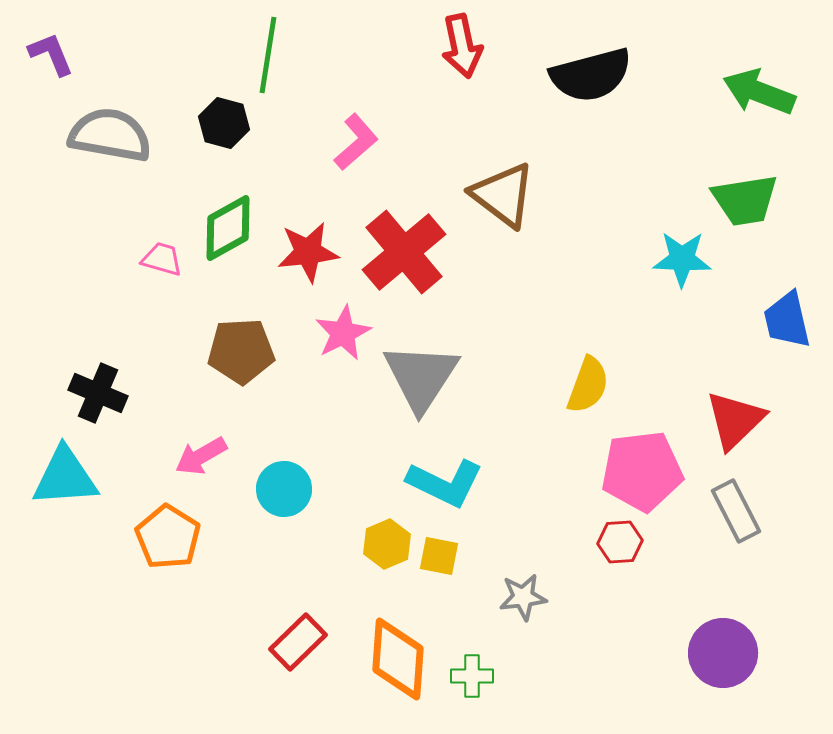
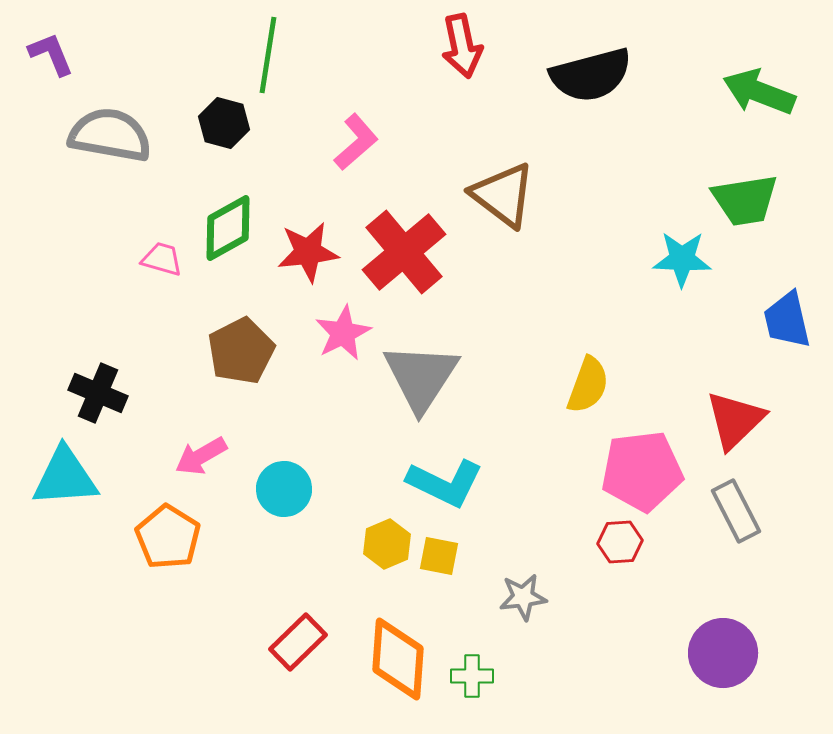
brown pentagon: rotated 24 degrees counterclockwise
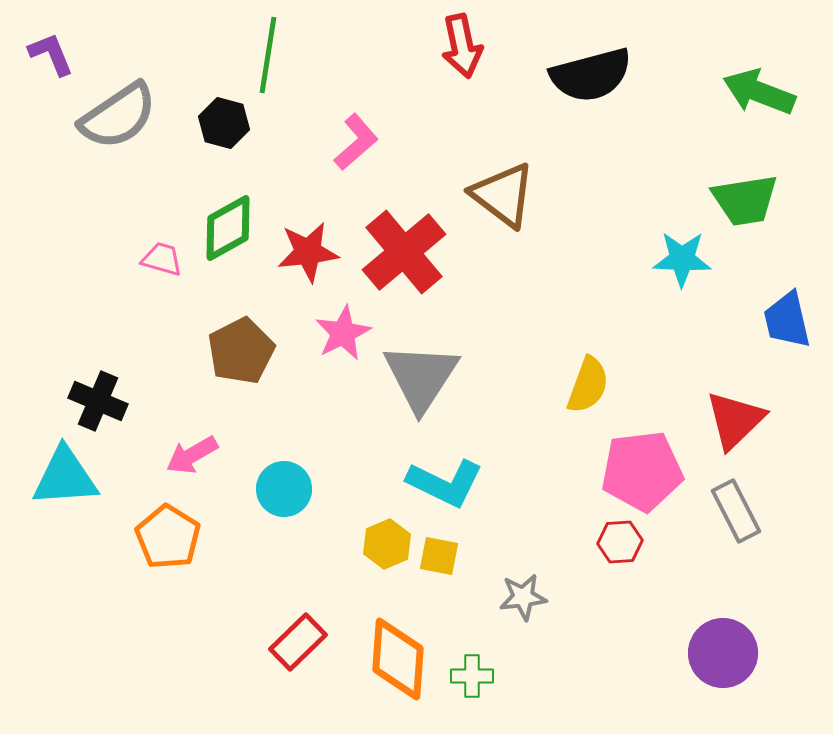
gray semicircle: moved 8 px right, 19 px up; rotated 136 degrees clockwise
black cross: moved 8 px down
pink arrow: moved 9 px left, 1 px up
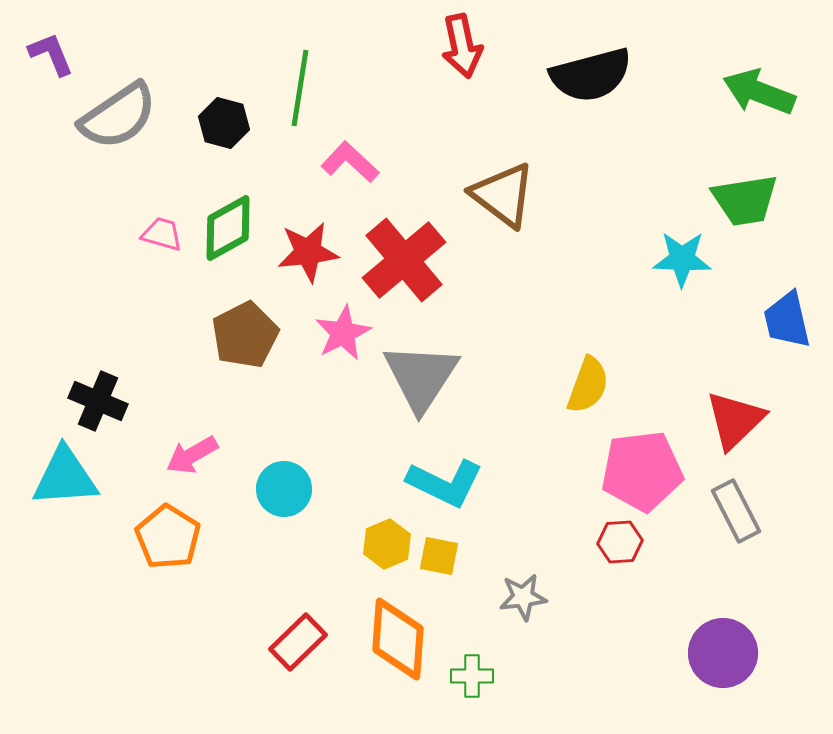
green line: moved 32 px right, 33 px down
pink L-shape: moved 6 px left, 20 px down; rotated 96 degrees counterclockwise
red cross: moved 8 px down
pink trapezoid: moved 25 px up
brown pentagon: moved 4 px right, 16 px up
orange diamond: moved 20 px up
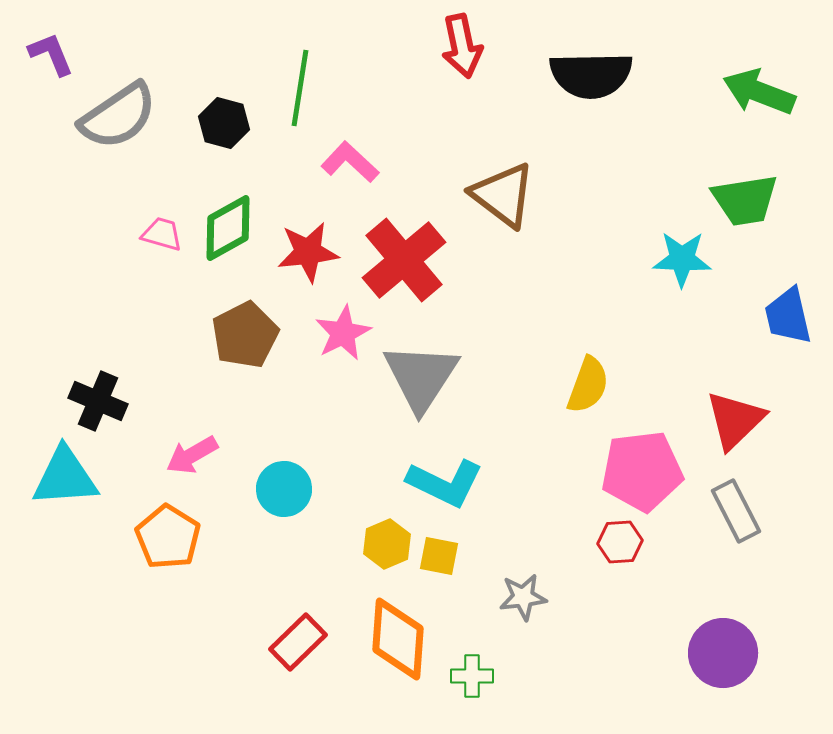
black semicircle: rotated 14 degrees clockwise
blue trapezoid: moved 1 px right, 4 px up
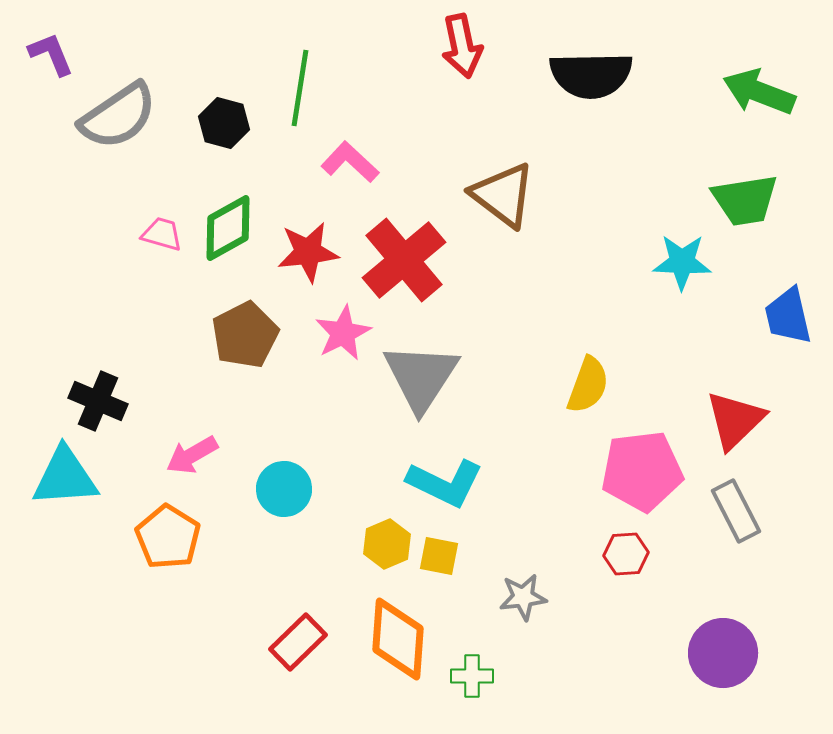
cyan star: moved 3 px down
red hexagon: moved 6 px right, 12 px down
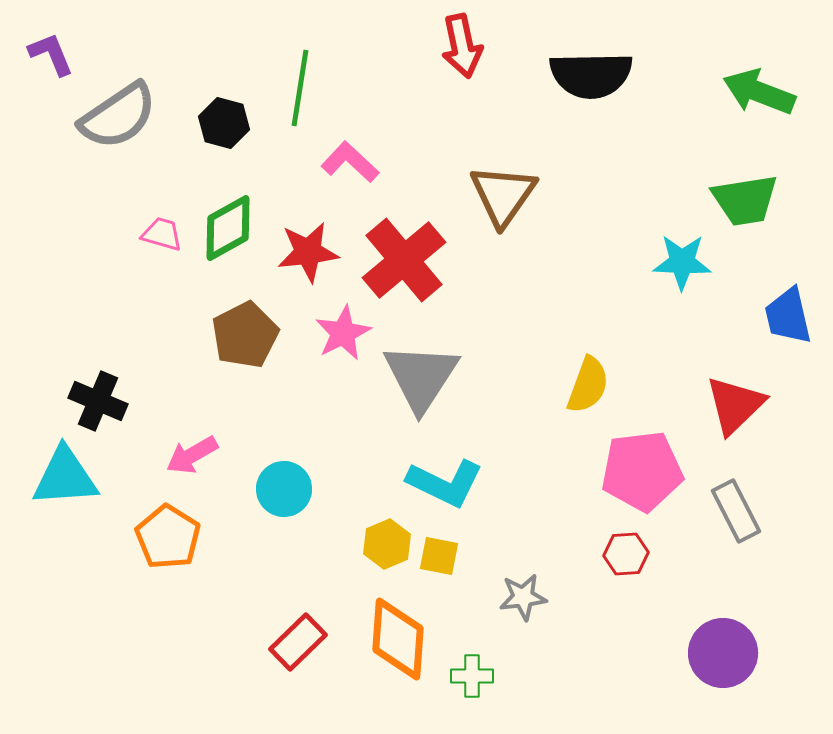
brown triangle: rotated 28 degrees clockwise
red triangle: moved 15 px up
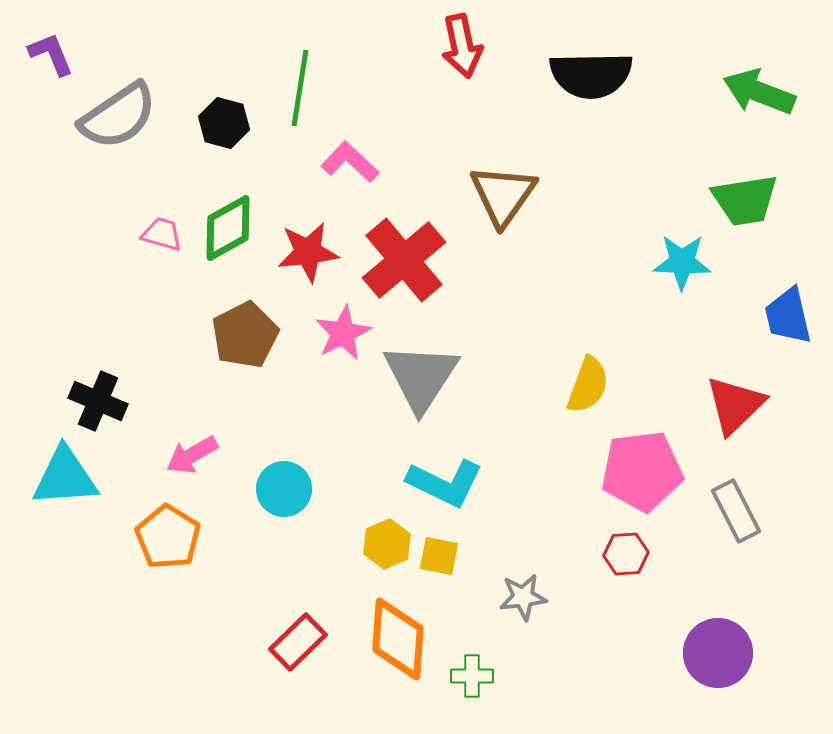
purple circle: moved 5 px left
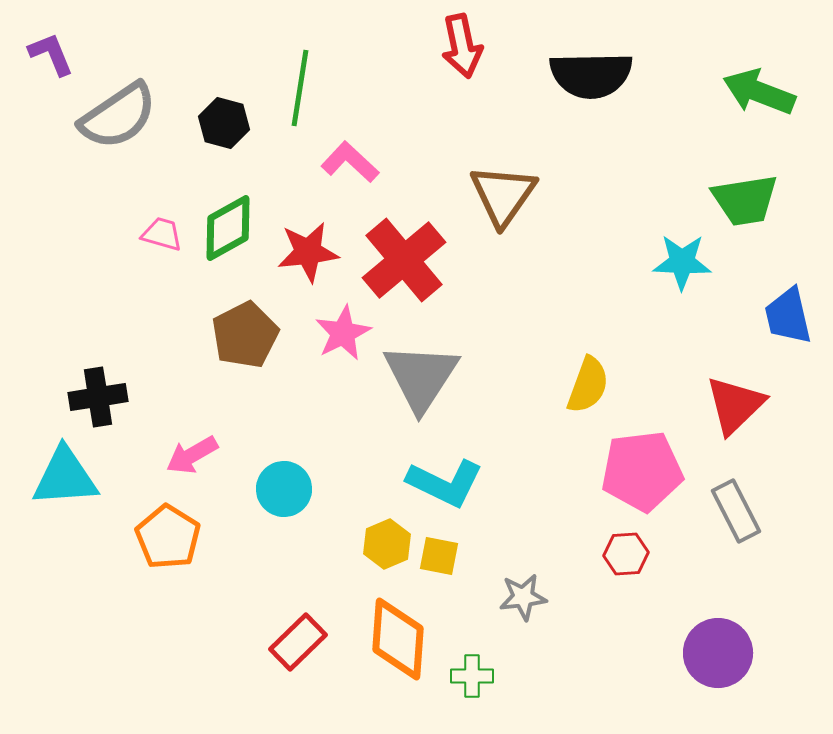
black cross: moved 4 px up; rotated 32 degrees counterclockwise
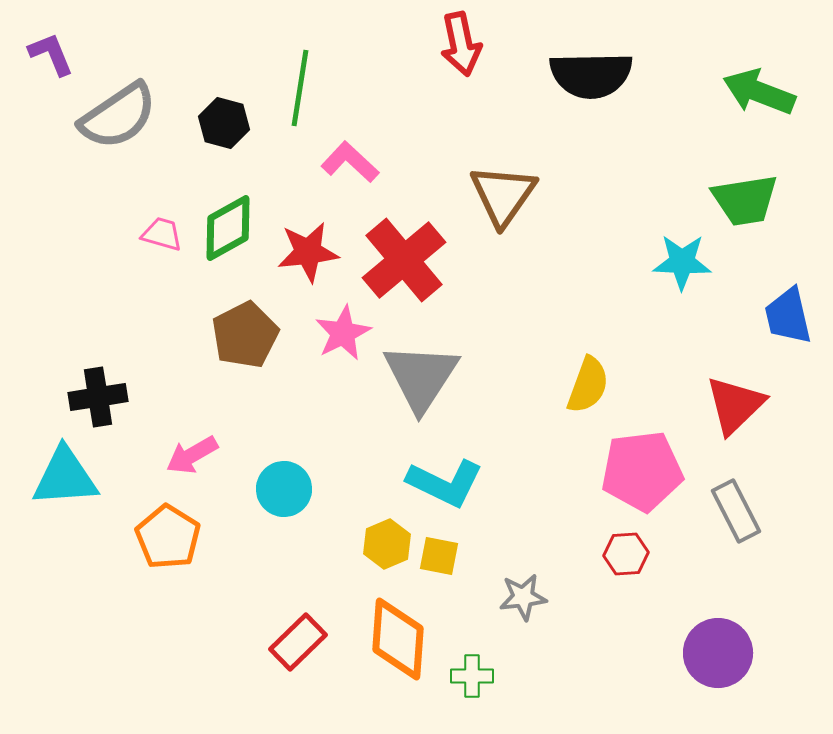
red arrow: moved 1 px left, 2 px up
